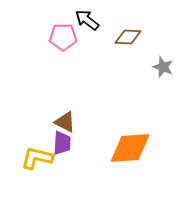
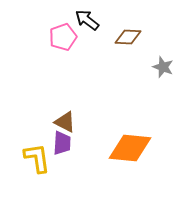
pink pentagon: rotated 20 degrees counterclockwise
orange diamond: rotated 9 degrees clockwise
yellow L-shape: rotated 68 degrees clockwise
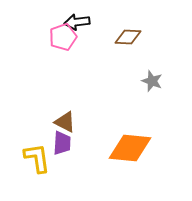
black arrow: moved 10 px left, 2 px down; rotated 45 degrees counterclockwise
gray star: moved 11 px left, 14 px down
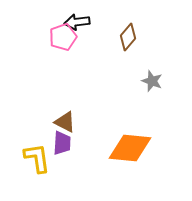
brown diamond: rotated 52 degrees counterclockwise
